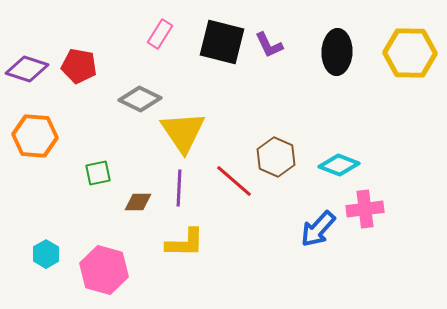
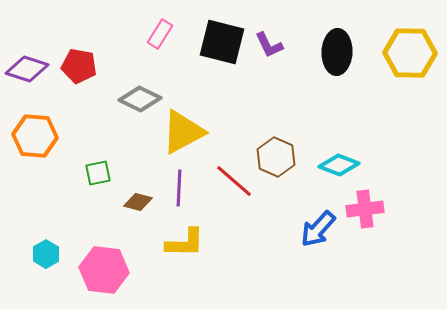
yellow triangle: rotated 36 degrees clockwise
brown diamond: rotated 16 degrees clockwise
pink hexagon: rotated 9 degrees counterclockwise
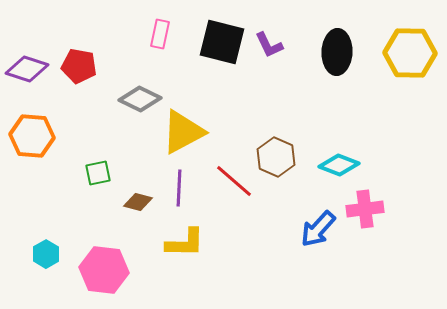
pink rectangle: rotated 20 degrees counterclockwise
orange hexagon: moved 3 px left
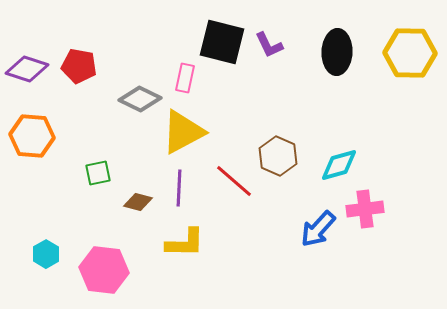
pink rectangle: moved 25 px right, 44 px down
brown hexagon: moved 2 px right, 1 px up
cyan diamond: rotated 36 degrees counterclockwise
